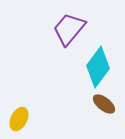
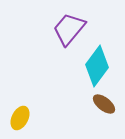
cyan diamond: moved 1 px left, 1 px up
yellow ellipse: moved 1 px right, 1 px up
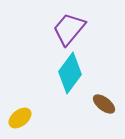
cyan diamond: moved 27 px left, 7 px down
yellow ellipse: rotated 25 degrees clockwise
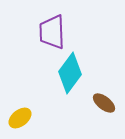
purple trapezoid: moved 17 px left, 3 px down; rotated 42 degrees counterclockwise
brown ellipse: moved 1 px up
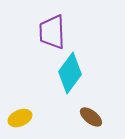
brown ellipse: moved 13 px left, 14 px down
yellow ellipse: rotated 15 degrees clockwise
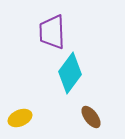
brown ellipse: rotated 15 degrees clockwise
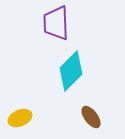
purple trapezoid: moved 4 px right, 9 px up
cyan diamond: moved 1 px right, 2 px up; rotated 9 degrees clockwise
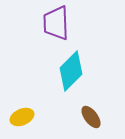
yellow ellipse: moved 2 px right, 1 px up
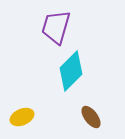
purple trapezoid: moved 4 px down; rotated 18 degrees clockwise
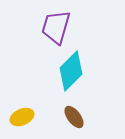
brown ellipse: moved 17 px left
